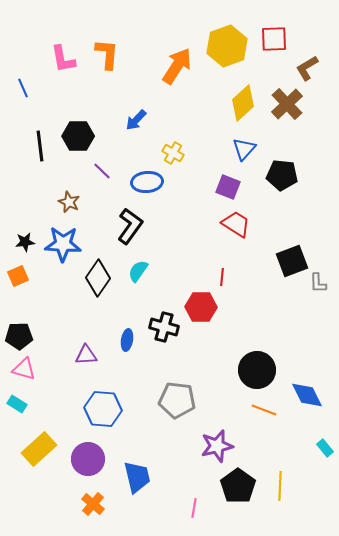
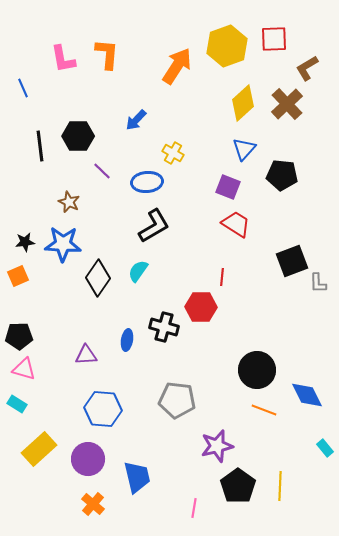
black L-shape at (130, 226): moved 24 px right; rotated 24 degrees clockwise
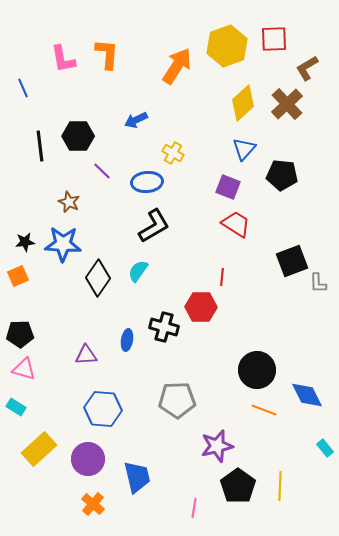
blue arrow at (136, 120): rotated 20 degrees clockwise
black pentagon at (19, 336): moved 1 px right, 2 px up
gray pentagon at (177, 400): rotated 9 degrees counterclockwise
cyan rectangle at (17, 404): moved 1 px left, 3 px down
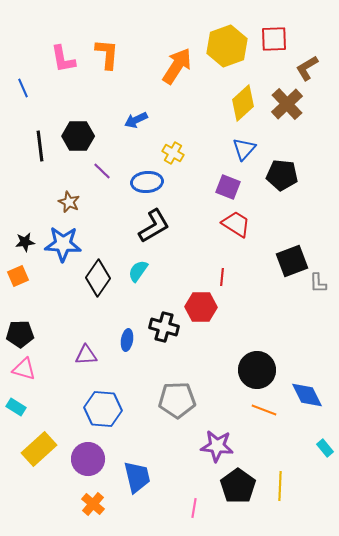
purple star at (217, 446): rotated 20 degrees clockwise
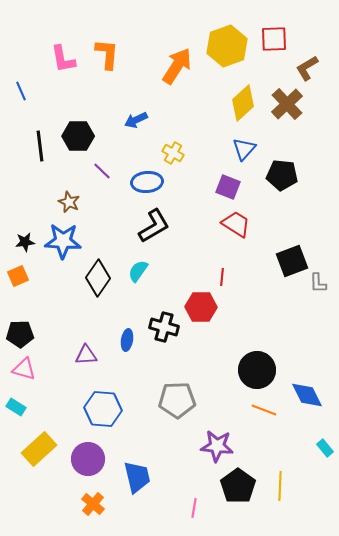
blue line at (23, 88): moved 2 px left, 3 px down
blue star at (63, 244): moved 3 px up
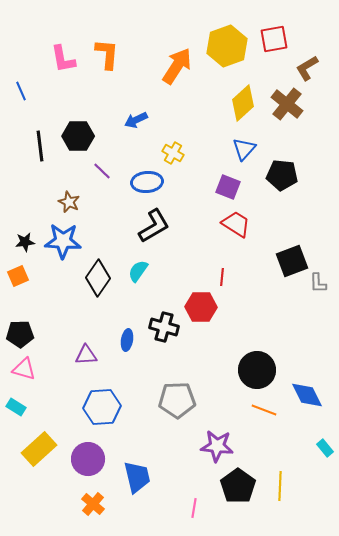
red square at (274, 39): rotated 8 degrees counterclockwise
brown cross at (287, 104): rotated 8 degrees counterclockwise
blue hexagon at (103, 409): moved 1 px left, 2 px up; rotated 9 degrees counterclockwise
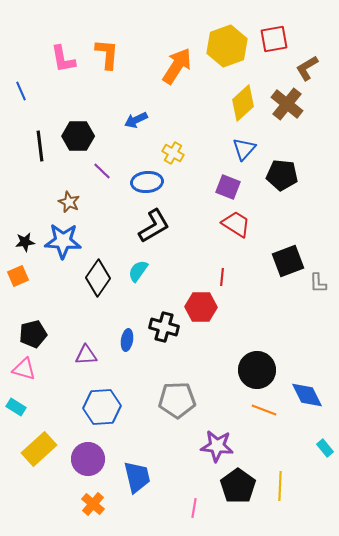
black square at (292, 261): moved 4 px left
black pentagon at (20, 334): moved 13 px right; rotated 12 degrees counterclockwise
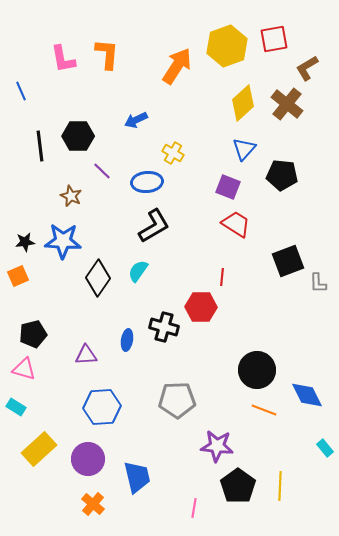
brown star at (69, 202): moved 2 px right, 6 px up
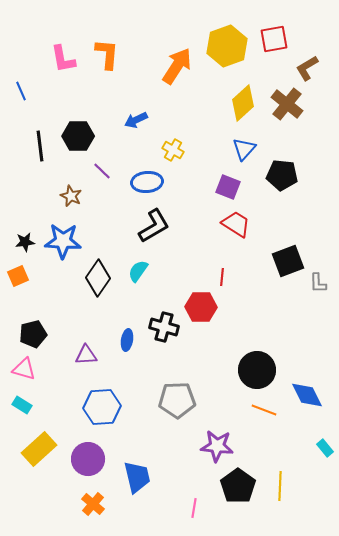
yellow cross at (173, 153): moved 3 px up
cyan rectangle at (16, 407): moved 6 px right, 2 px up
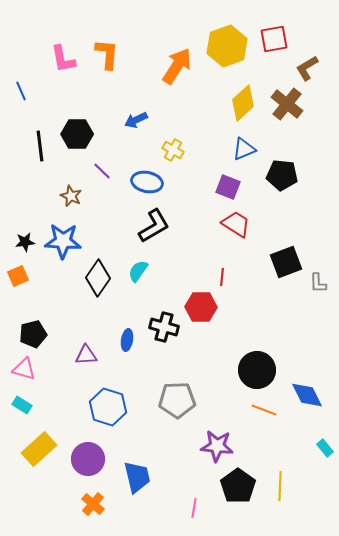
black hexagon at (78, 136): moved 1 px left, 2 px up
blue triangle at (244, 149): rotated 25 degrees clockwise
blue ellipse at (147, 182): rotated 16 degrees clockwise
black square at (288, 261): moved 2 px left, 1 px down
blue hexagon at (102, 407): moved 6 px right; rotated 21 degrees clockwise
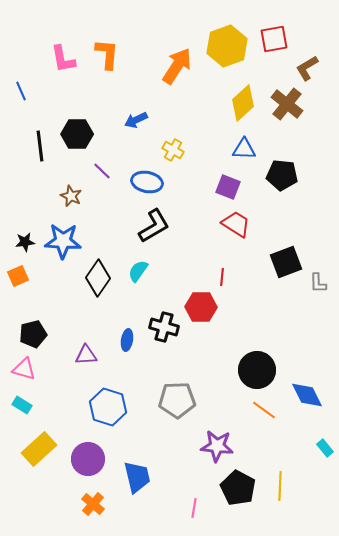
blue triangle at (244, 149): rotated 25 degrees clockwise
orange line at (264, 410): rotated 15 degrees clockwise
black pentagon at (238, 486): moved 2 px down; rotated 8 degrees counterclockwise
